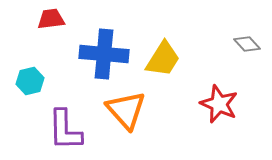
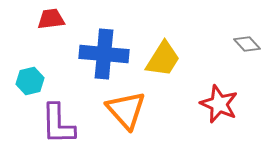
purple L-shape: moved 7 px left, 6 px up
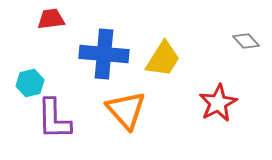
gray diamond: moved 1 px left, 3 px up
cyan hexagon: moved 2 px down
red star: moved 1 px left, 1 px up; rotated 21 degrees clockwise
purple L-shape: moved 4 px left, 5 px up
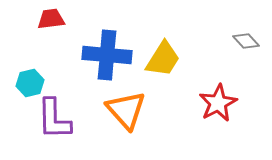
blue cross: moved 3 px right, 1 px down
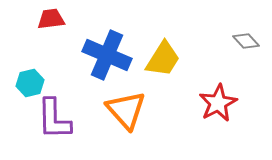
blue cross: rotated 18 degrees clockwise
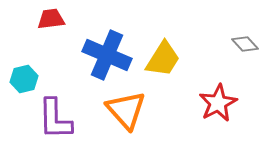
gray diamond: moved 1 px left, 3 px down
cyan hexagon: moved 6 px left, 4 px up
purple L-shape: moved 1 px right
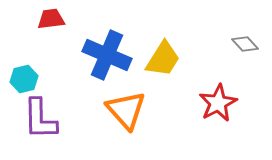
purple L-shape: moved 15 px left
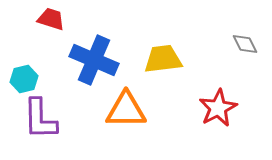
red trapezoid: rotated 24 degrees clockwise
gray diamond: rotated 16 degrees clockwise
blue cross: moved 13 px left, 5 px down
yellow trapezoid: rotated 129 degrees counterclockwise
red star: moved 5 px down
orange triangle: rotated 48 degrees counterclockwise
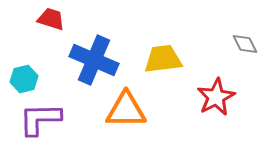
red star: moved 2 px left, 11 px up
purple L-shape: rotated 90 degrees clockwise
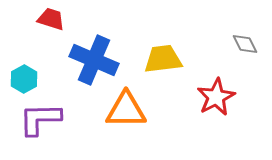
cyan hexagon: rotated 16 degrees counterclockwise
